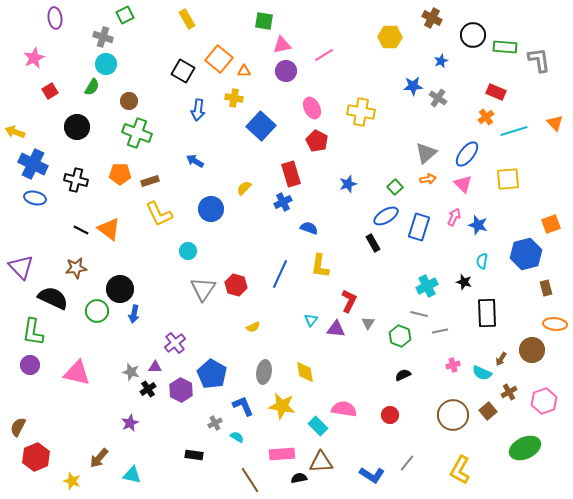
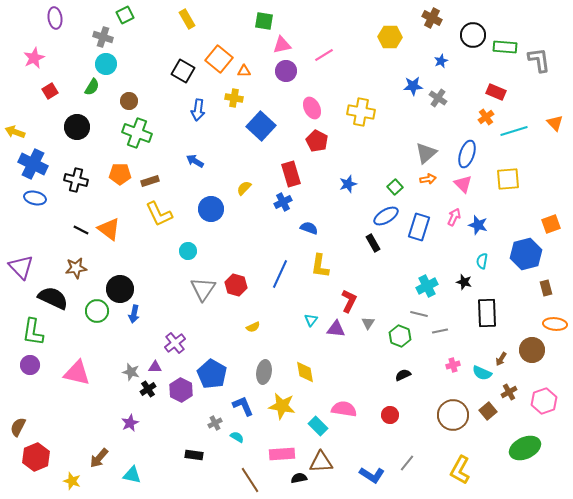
blue ellipse at (467, 154): rotated 20 degrees counterclockwise
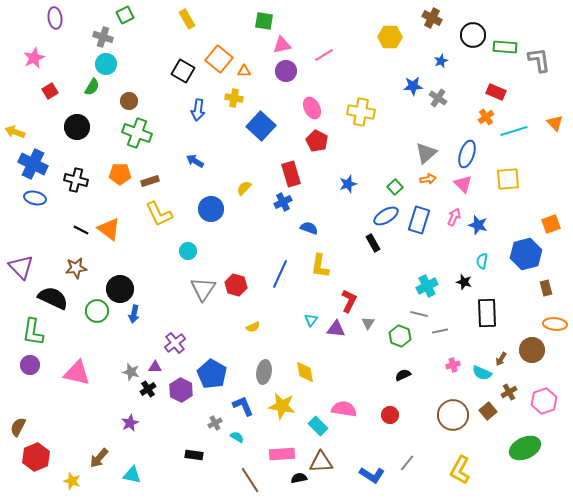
blue rectangle at (419, 227): moved 7 px up
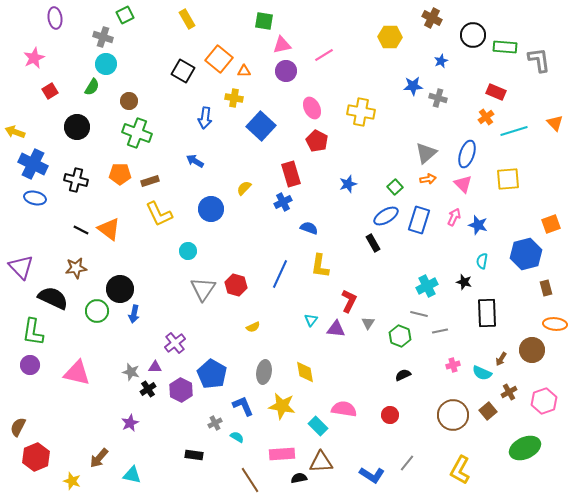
gray cross at (438, 98): rotated 18 degrees counterclockwise
blue arrow at (198, 110): moved 7 px right, 8 px down
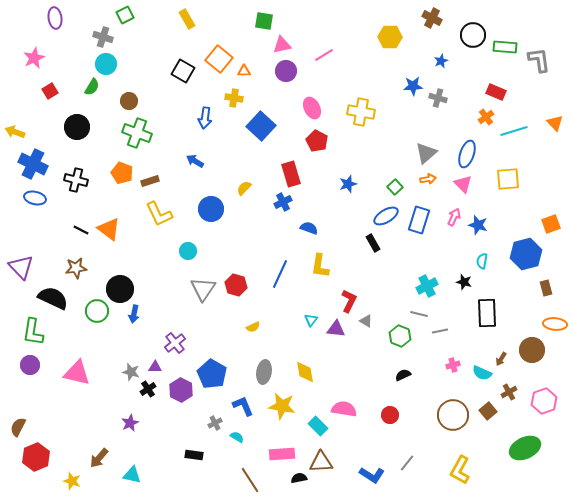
orange pentagon at (120, 174): moved 2 px right, 1 px up; rotated 20 degrees clockwise
gray triangle at (368, 323): moved 2 px left, 2 px up; rotated 32 degrees counterclockwise
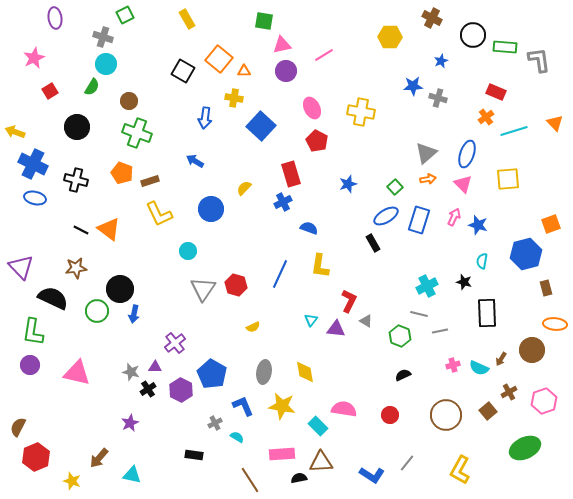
cyan semicircle at (482, 373): moved 3 px left, 5 px up
brown circle at (453, 415): moved 7 px left
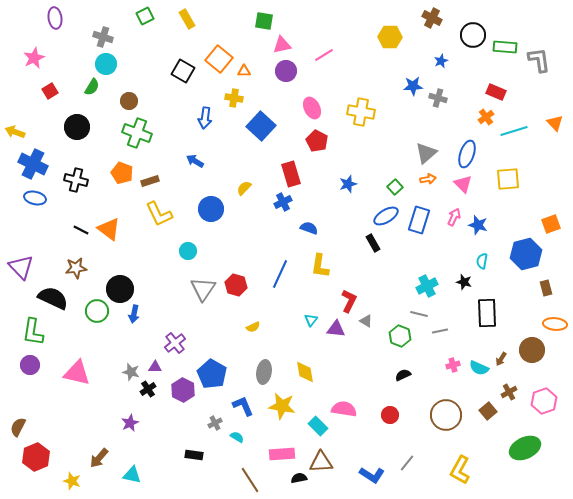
green square at (125, 15): moved 20 px right, 1 px down
purple hexagon at (181, 390): moved 2 px right
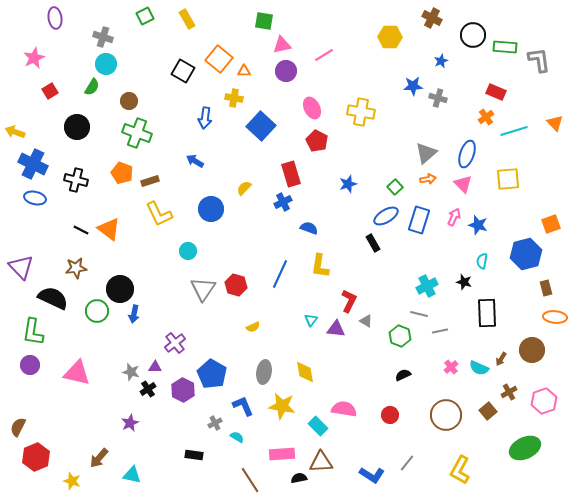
orange ellipse at (555, 324): moved 7 px up
pink cross at (453, 365): moved 2 px left, 2 px down; rotated 24 degrees counterclockwise
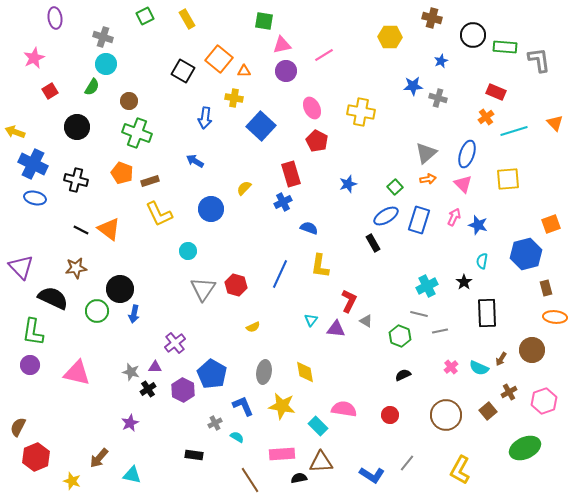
brown cross at (432, 18): rotated 12 degrees counterclockwise
black star at (464, 282): rotated 21 degrees clockwise
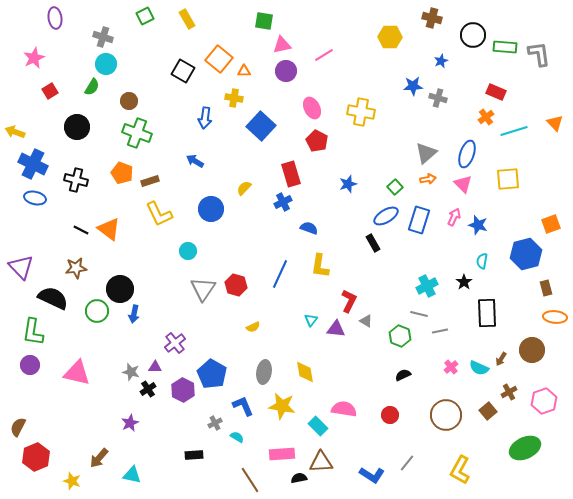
gray L-shape at (539, 60): moved 6 px up
black rectangle at (194, 455): rotated 12 degrees counterclockwise
